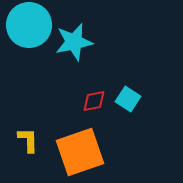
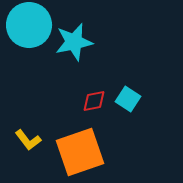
yellow L-shape: rotated 144 degrees clockwise
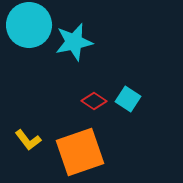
red diamond: rotated 45 degrees clockwise
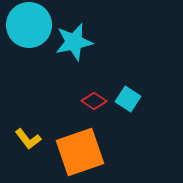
yellow L-shape: moved 1 px up
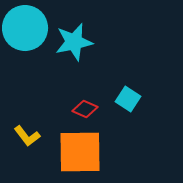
cyan circle: moved 4 px left, 3 px down
red diamond: moved 9 px left, 8 px down; rotated 10 degrees counterclockwise
yellow L-shape: moved 1 px left, 3 px up
orange square: rotated 18 degrees clockwise
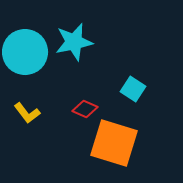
cyan circle: moved 24 px down
cyan square: moved 5 px right, 10 px up
yellow L-shape: moved 23 px up
orange square: moved 34 px right, 9 px up; rotated 18 degrees clockwise
